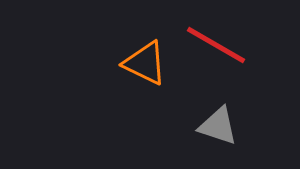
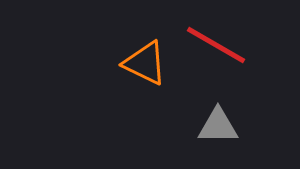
gray triangle: rotated 18 degrees counterclockwise
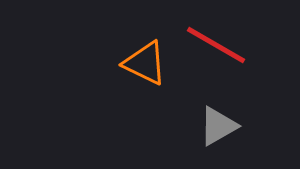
gray triangle: rotated 30 degrees counterclockwise
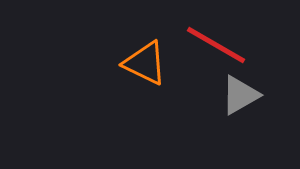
gray triangle: moved 22 px right, 31 px up
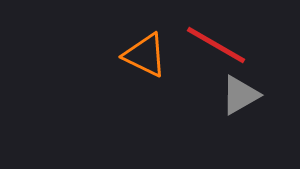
orange triangle: moved 8 px up
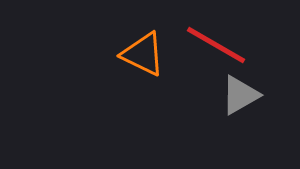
orange triangle: moved 2 px left, 1 px up
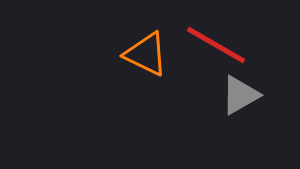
orange triangle: moved 3 px right
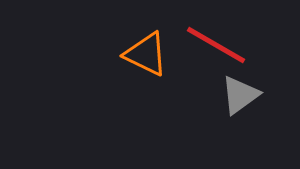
gray triangle: rotated 6 degrees counterclockwise
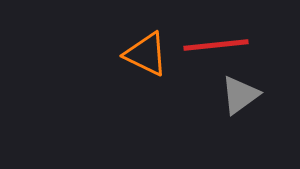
red line: rotated 36 degrees counterclockwise
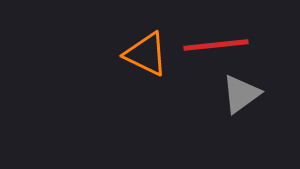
gray triangle: moved 1 px right, 1 px up
